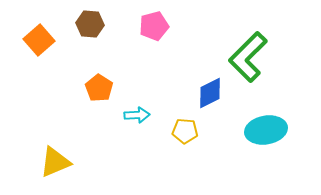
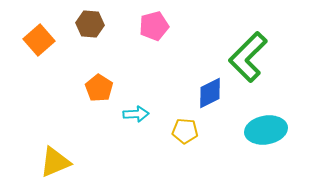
cyan arrow: moved 1 px left, 1 px up
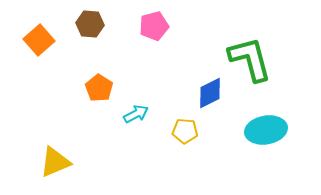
green L-shape: moved 2 px right, 2 px down; rotated 120 degrees clockwise
cyan arrow: rotated 25 degrees counterclockwise
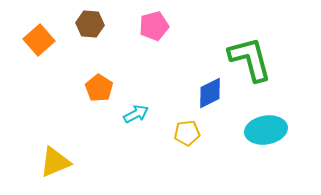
yellow pentagon: moved 2 px right, 2 px down; rotated 10 degrees counterclockwise
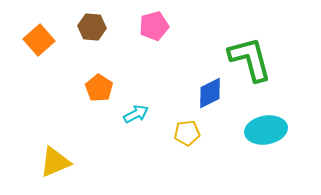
brown hexagon: moved 2 px right, 3 px down
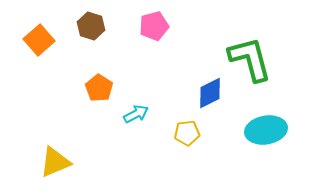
brown hexagon: moved 1 px left, 1 px up; rotated 12 degrees clockwise
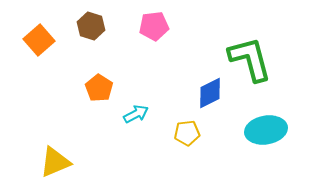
pink pentagon: rotated 8 degrees clockwise
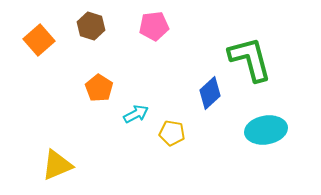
blue diamond: rotated 16 degrees counterclockwise
yellow pentagon: moved 15 px left; rotated 15 degrees clockwise
yellow triangle: moved 2 px right, 3 px down
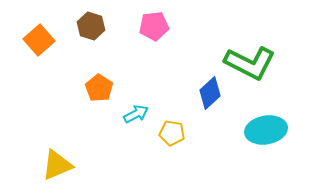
green L-shape: moved 4 px down; rotated 132 degrees clockwise
